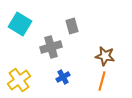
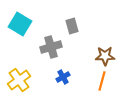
brown star: rotated 12 degrees counterclockwise
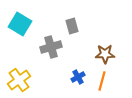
brown star: moved 2 px up
blue cross: moved 15 px right
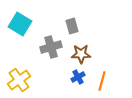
brown star: moved 24 px left
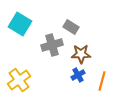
gray rectangle: moved 1 px left, 1 px down; rotated 42 degrees counterclockwise
gray cross: moved 1 px right, 2 px up
blue cross: moved 2 px up
